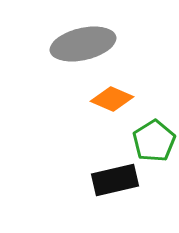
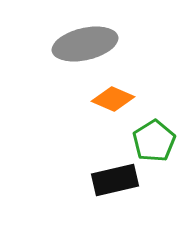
gray ellipse: moved 2 px right
orange diamond: moved 1 px right
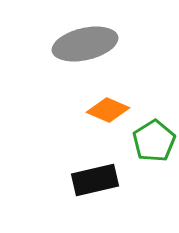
orange diamond: moved 5 px left, 11 px down
black rectangle: moved 20 px left
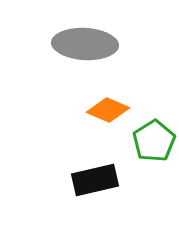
gray ellipse: rotated 16 degrees clockwise
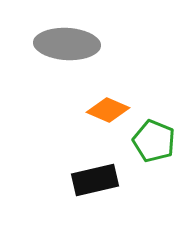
gray ellipse: moved 18 px left
green pentagon: rotated 18 degrees counterclockwise
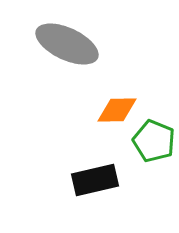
gray ellipse: rotated 22 degrees clockwise
orange diamond: moved 9 px right; rotated 24 degrees counterclockwise
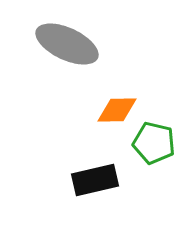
green pentagon: moved 2 px down; rotated 9 degrees counterclockwise
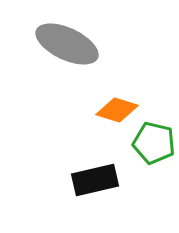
orange diamond: rotated 18 degrees clockwise
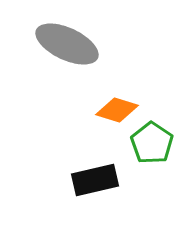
green pentagon: moved 2 px left; rotated 21 degrees clockwise
